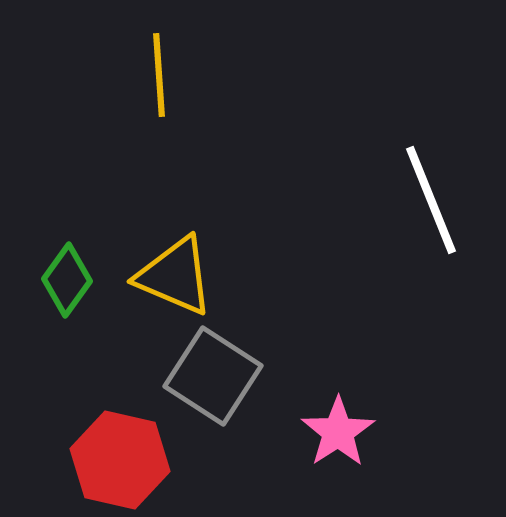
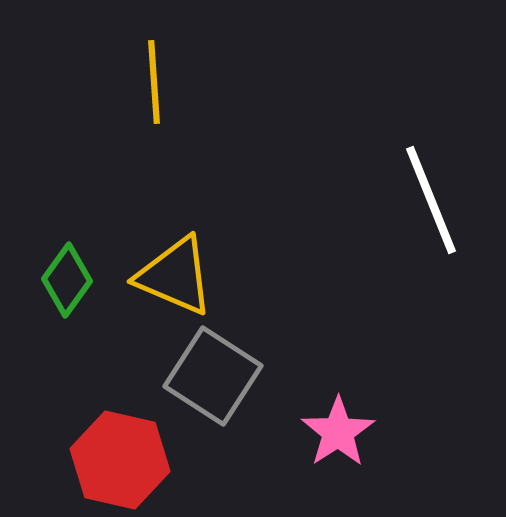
yellow line: moved 5 px left, 7 px down
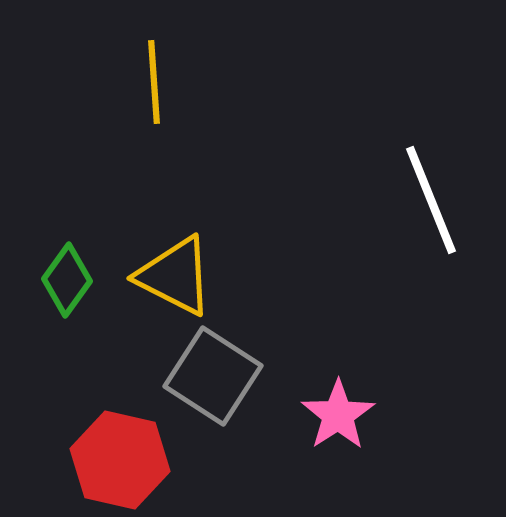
yellow triangle: rotated 4 degrees clockwise
pink star: moved 17 px up
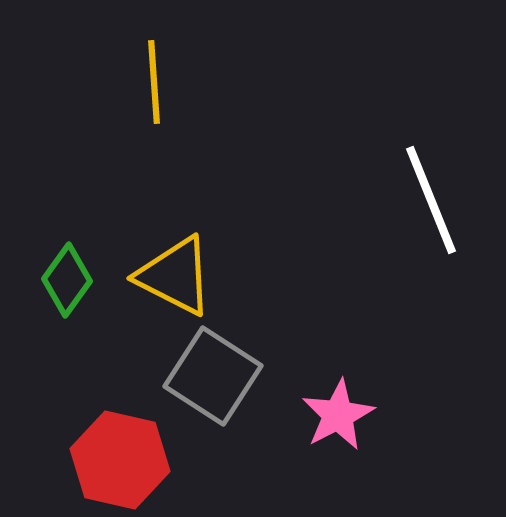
pink star: rotated 6 degrees clockwise
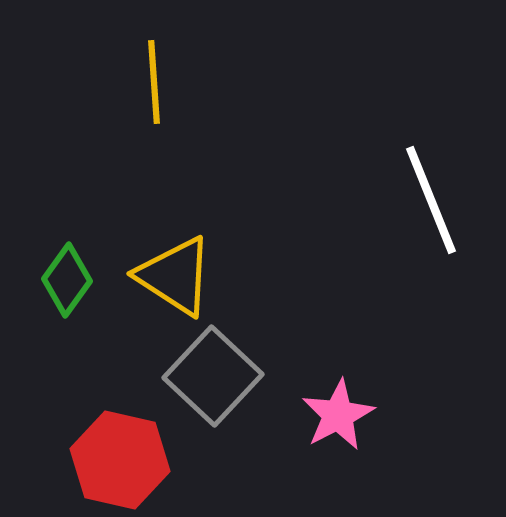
yellow triangle: rotated 6 degrees clockwise
gray square: rotated 10 degrees clockwise
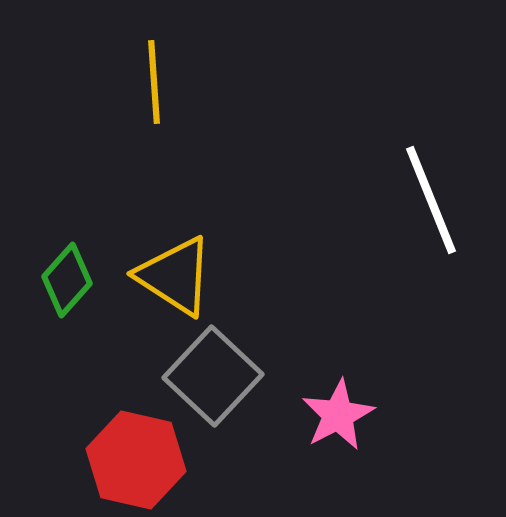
green diamond: rotated 6 degrees clockwise
red hexagon: moved 16 px right
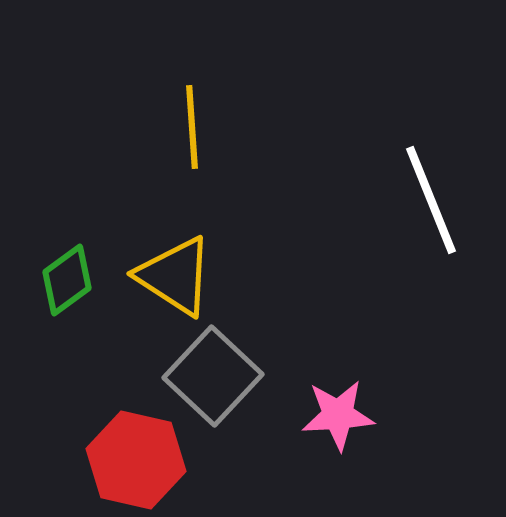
yellow line: moved 38 px right, 45 px down
green diamond: rotated 12 degrees clockwise
pink star: rotated 24 degrees clockwise
